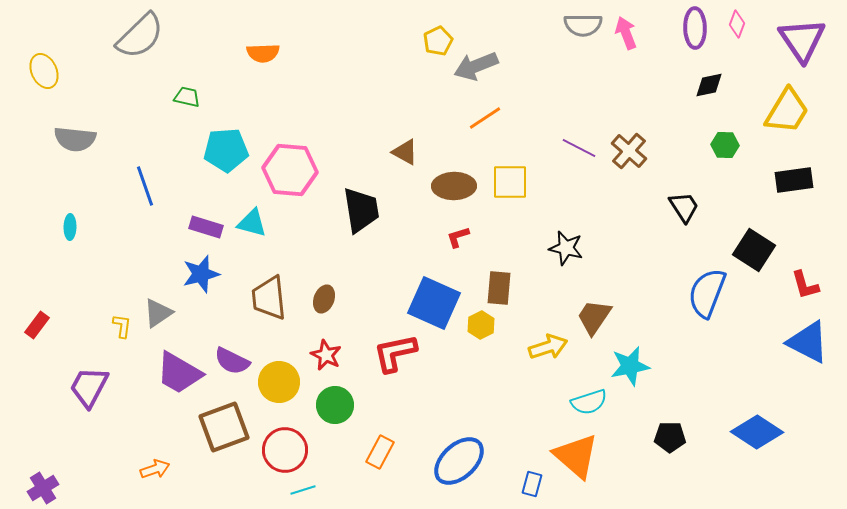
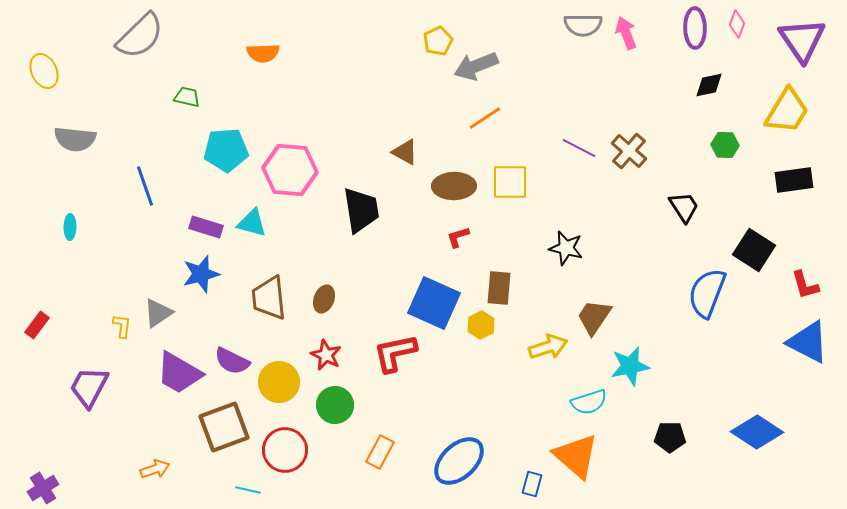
cyan line at (303, 490): moved 55 px left; rotated 30 degrees clockwise
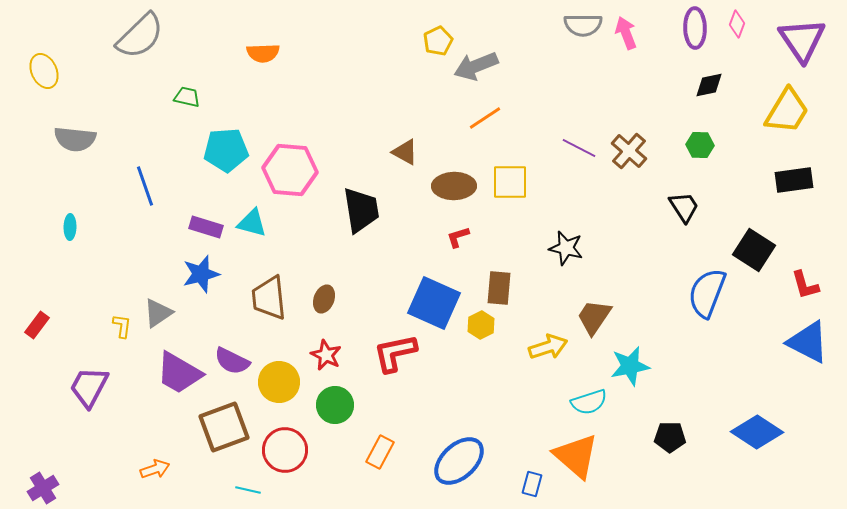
green hexagon at (725, 145): moved 25 px left
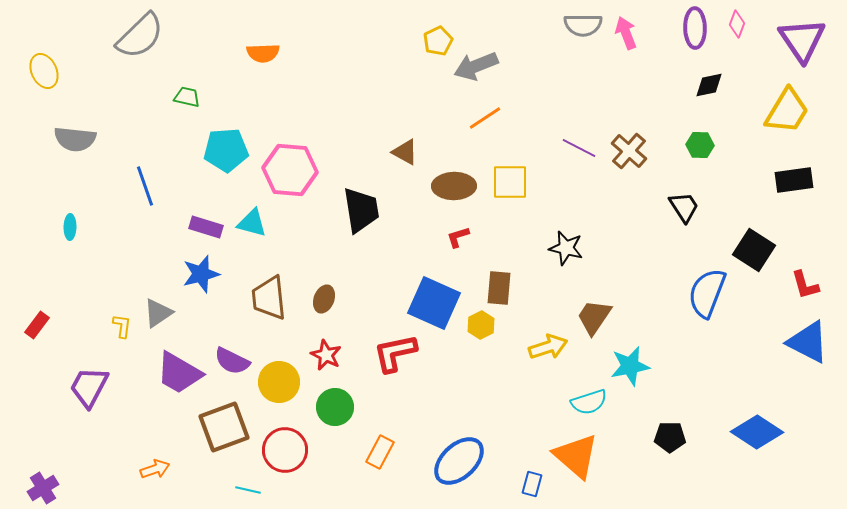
green circle at (335, 405): moved 2 px down
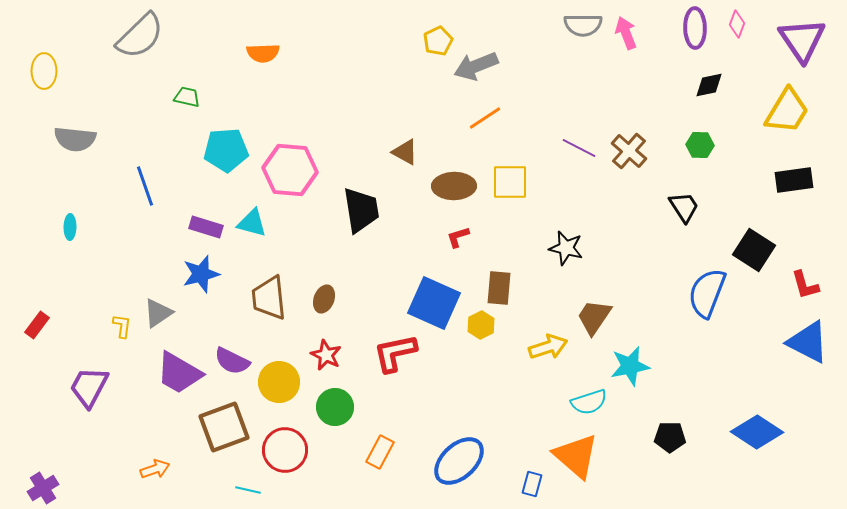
yellow ellipse at (44, 71): rotated 24 degrees clockwise
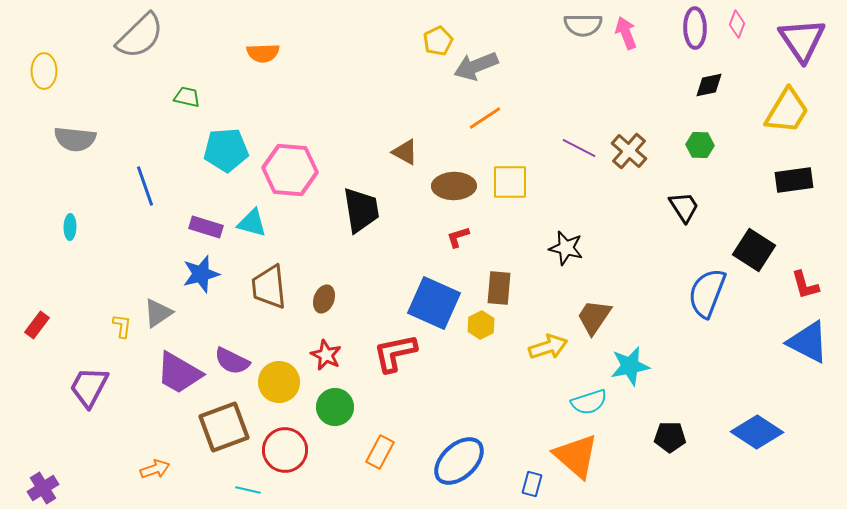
brown trapezoid at (269, 298): moved 11 px up
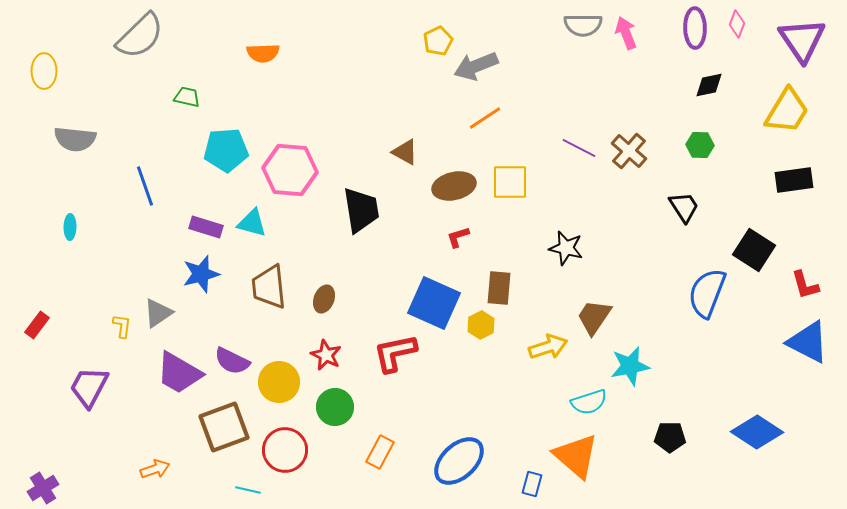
brown ellipse at (454, 186): rotated 12 degrees counterclockwise
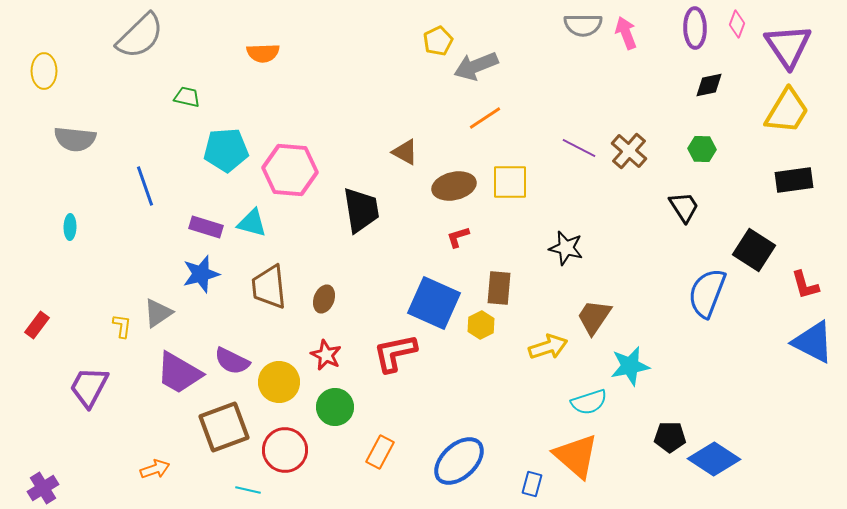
purple triangle at (802, 40): moved 14 px left, 6 px down
green hexagon at (700, 145): moved 2 px right, 4 px down
blue triangle at (808, 342): moved 5 px right
blue diamond at (757, 432): moved 43 px left, 27 px down
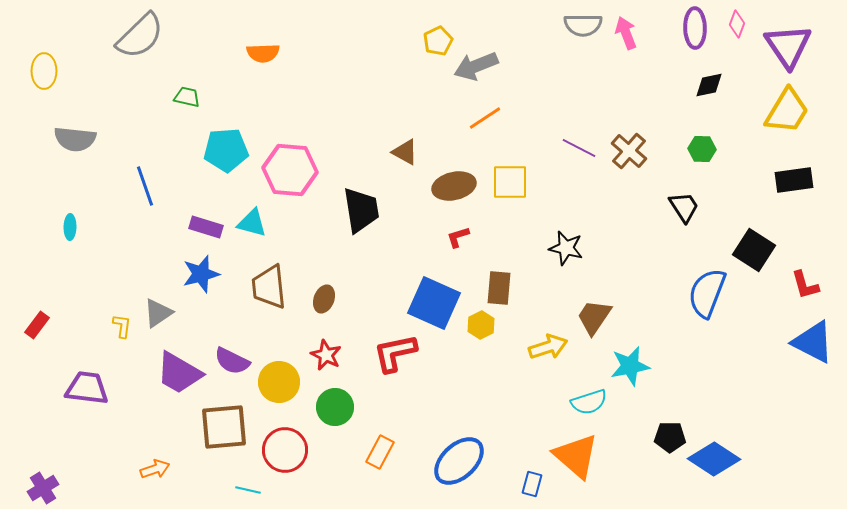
purple trapezoid at (89, 387): moved 2 px left, 1 px down; rotated 69 degrees clockwise
brown square at (224, 427): rotated 15 degrees clockwise
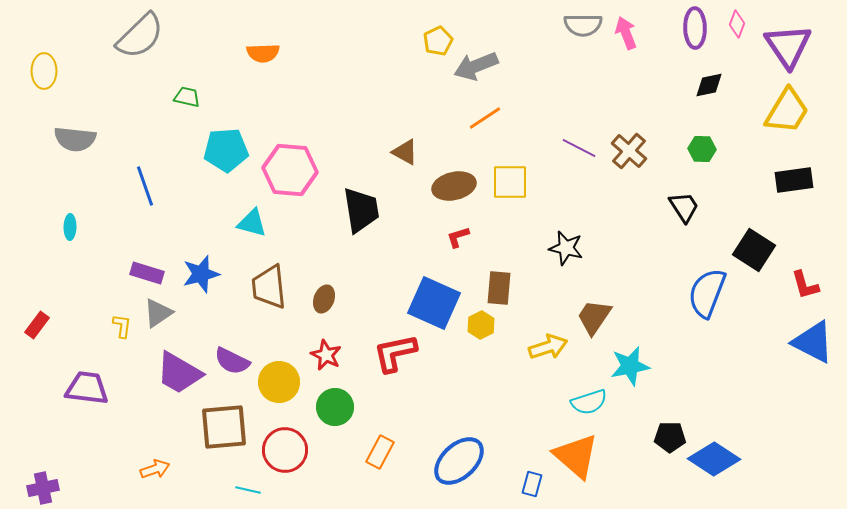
purple rectangle at (206, 227): moved 59 px left, 46 px down
purple cross at (43, 488): rotated 20 degrees clockwise
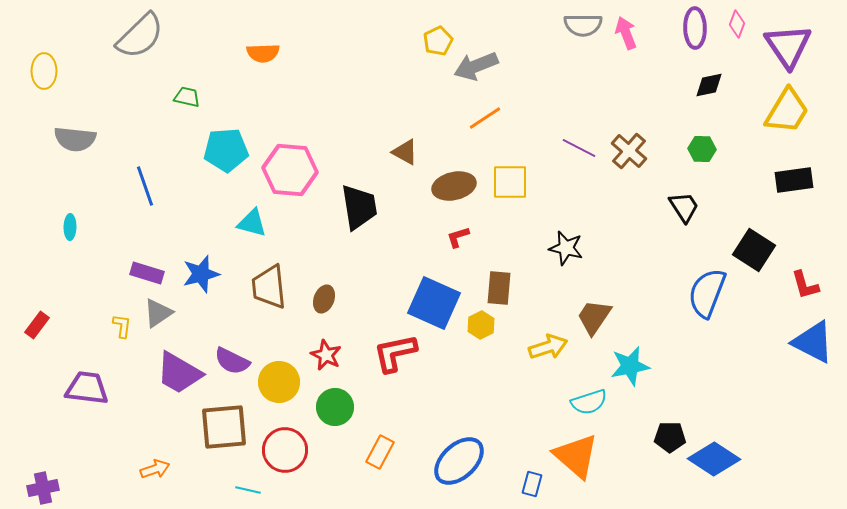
black trapezoid at (361, 210): moved 2 px left, 3 px up
